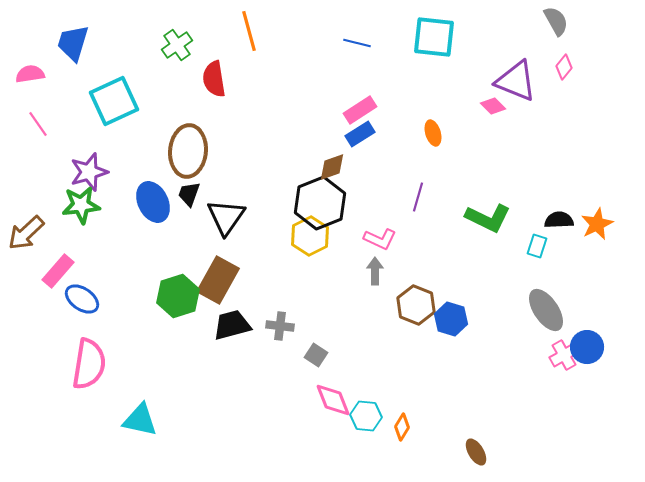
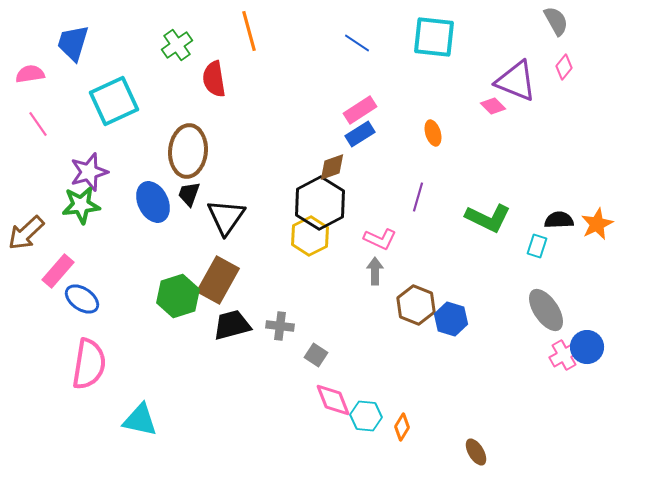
blue line at (357, 43): rotated 20 degrees clockwise
black hexagon at (320, 203): rotated 6 degrees counterclockwise
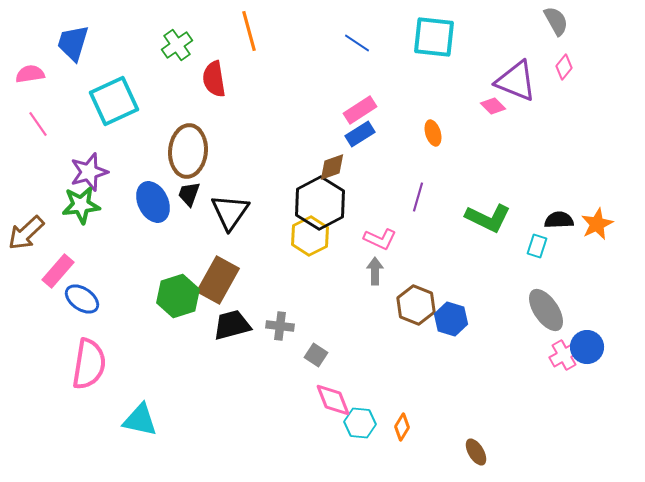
black triangle at (226, 217): moved 4 px right, 5 px up
cyan hexagon at (366, 416): moved 6 px left, 7 px down
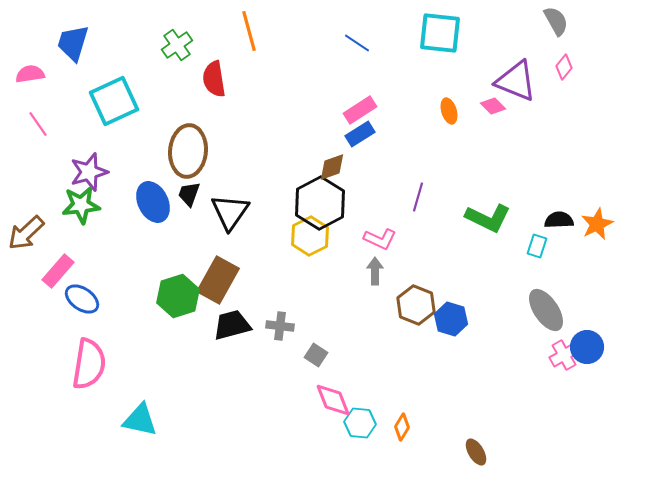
cyan square at (434, 37): moved 6 px right, 4 px up
orange ellipse at (433, 133): moved 16 px right, 22 px up
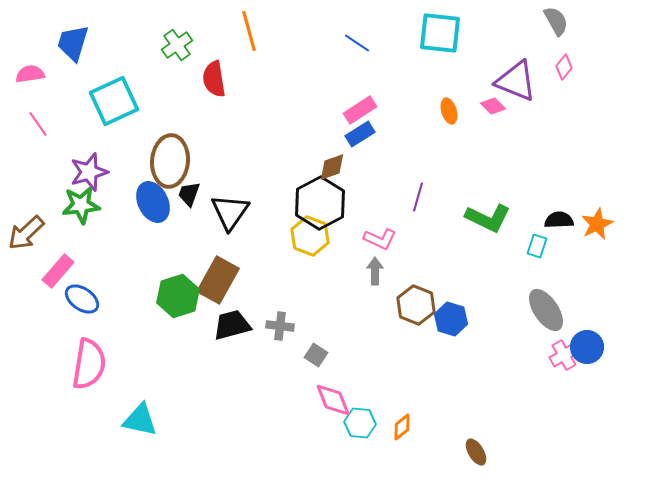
brown ellipse at (188, 151): moved 18 px left, 10 px down
yellow hexagon at (310, 236): rotated 12 degrees counterclockwise
orange diamond at (402, 427): rotated 20 degrees clockwise
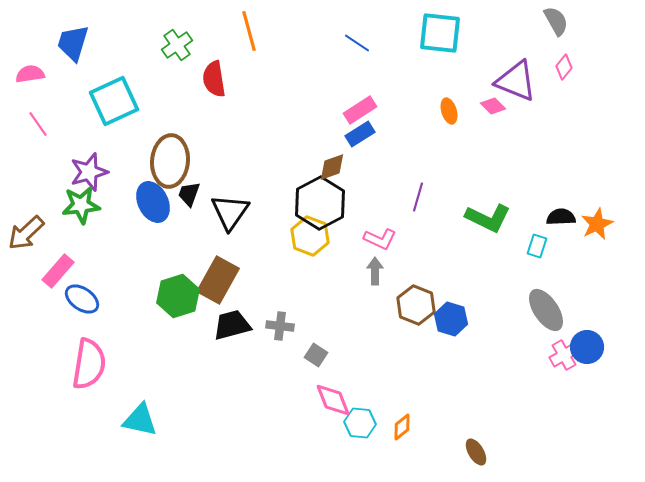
black semicircle at (559, 220): moved 2 px right, 3 px up
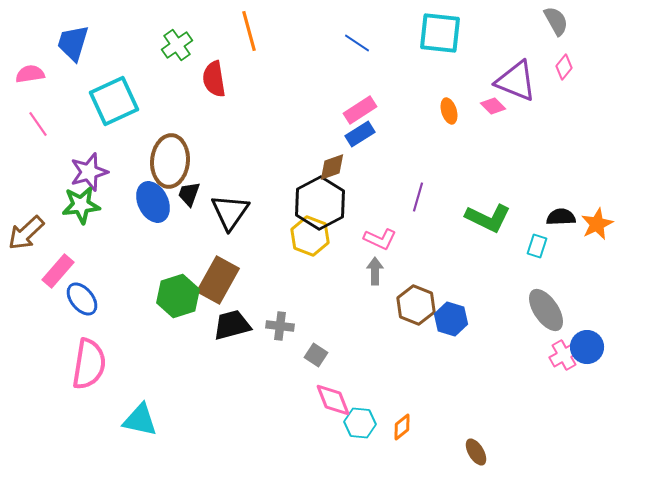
blue ellipse at (82, 299): rotated 16 degrees clockwise
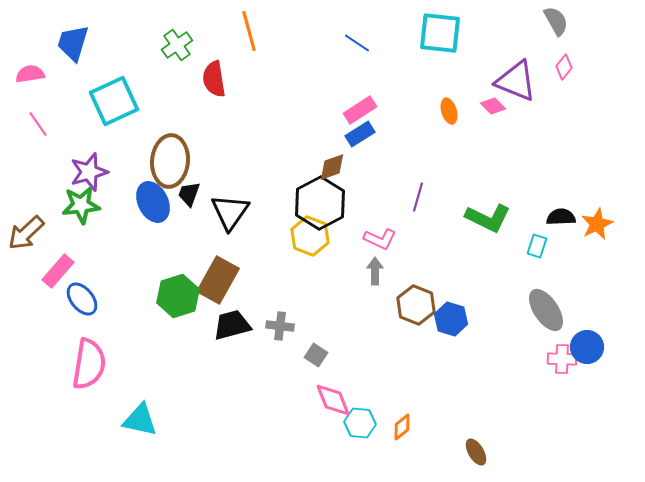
pink cross at (564, 355): moved 2 px left, 4 px down; rotated 32 degrees clockwise
